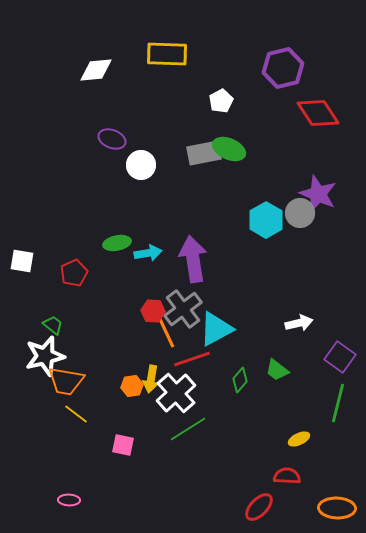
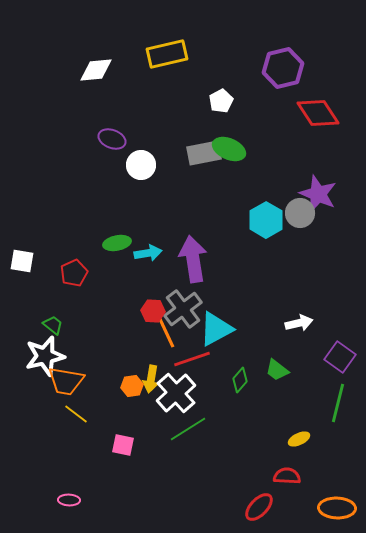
yellow rectangle at (167, 54): rotated 15 degrees counterclockwise
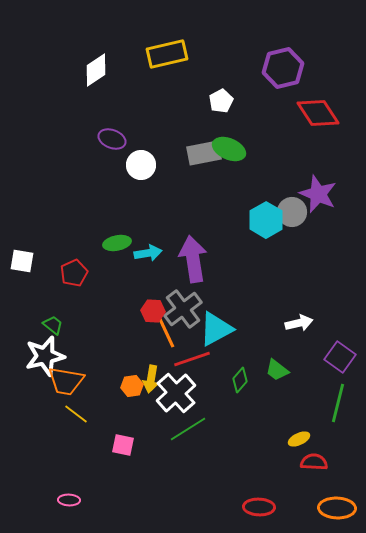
white diamond at (96, 70): rotated 28 degrees counterclockwise
gray circle at (300, 213): moved 8 px left, 1 px up
red semicircle at (287, 476): moved 27 px right, 14 px up
red ellipse at (259, 507): rotated 48 degrees clockwise
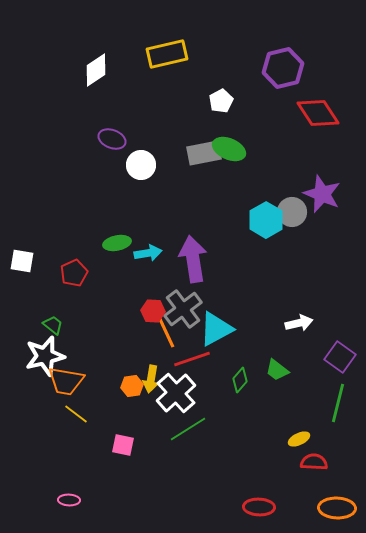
purple star at (318, 194): moved 4 px right
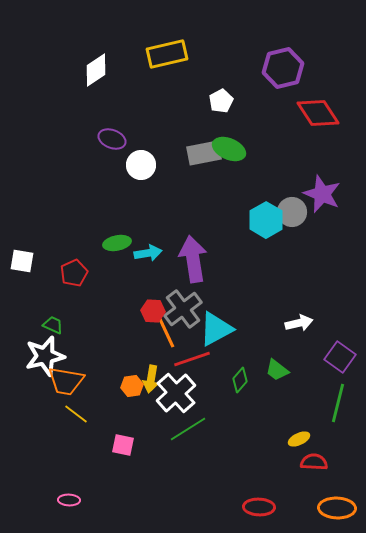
green trapezoid at (53, 325): rotated 15 degrees counterclockwise
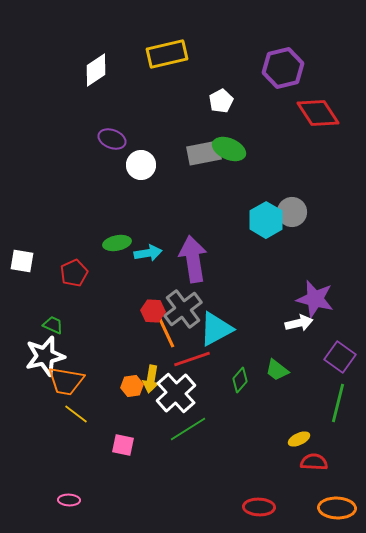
purple star at (322, 194): moved 7 px left, 105 px down; rotated 9 degrees counterclockwise
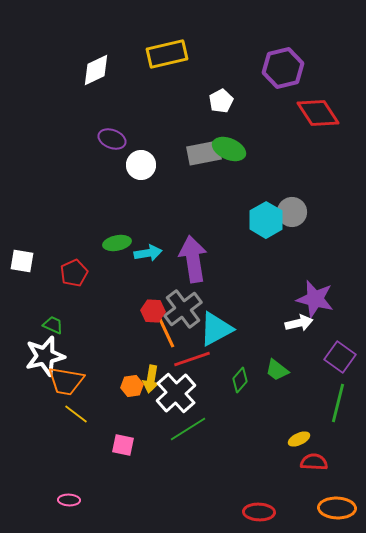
white diamond at (96, 70): rotated 8 degrees clockwise
red ellipse at (259, 507): moved 5 px down
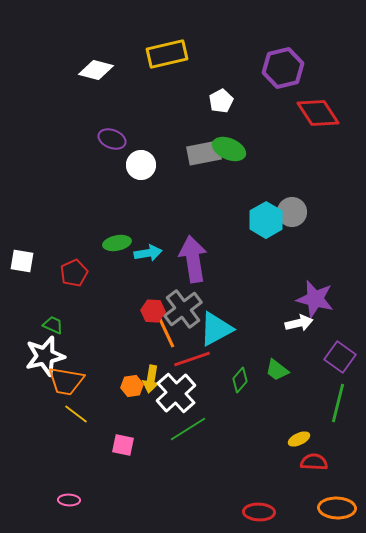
white diamond at (96, 70): rotated 40 degrees clockwise
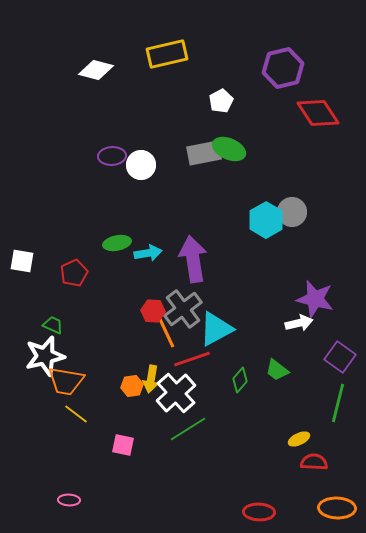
purple ellipse at (112, 139): moved 17 px down; rotated 24 degrees counterclockwise
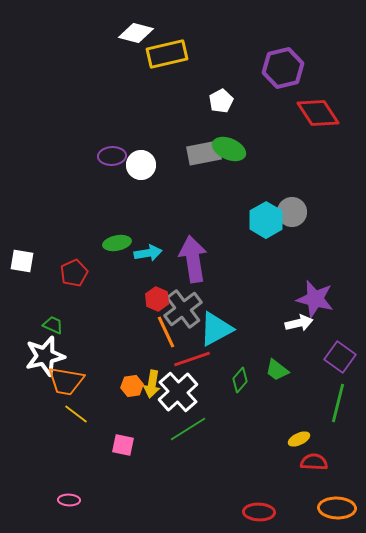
white diamond at (96, 70): moved 40 px right, 37 px up
red hexagon at (153, 311): moved 4 px right, 12 px up; rotated 20 degrees clockwise
yellow arrow at (151, 379): moved 1 px right, 5 px down
white cross at (176, 393): moved 2 px right, 1 px up
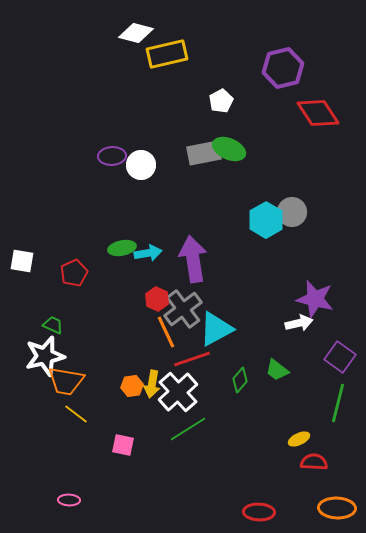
green ellipse at (117, 243): moved 5 px right, 5 px down
